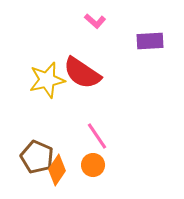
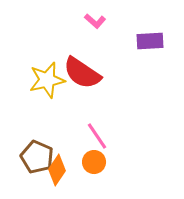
orange circle: moved 1 px right, 3 px up
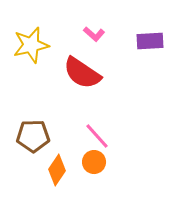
pink L-shape: moved 1 px left, 13 px down
yellow star: moved 16 px left, 35 px up
pink line: rotated 8 degrees counterclockwise
brown pentagon: moved 4 px left, 21 px up; rotated 24 degrees counterclockwise
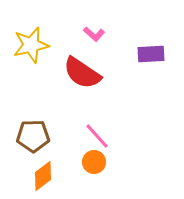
purple rectangle: moved 1 px right, 13 px down
orange diamond: moved 14 px left, 6 px down; rotated 20 degrees clockwise
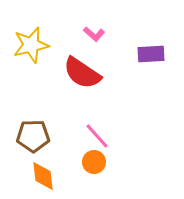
orange diamond: rotated 60 degrees counterclockwise
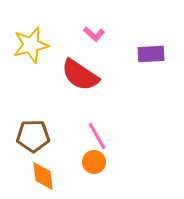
red semicircle: moved 2 px left, 2 px down
pink line: rotated 12 degrees clockwise
